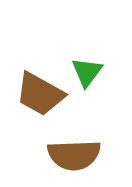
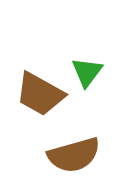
brown semicircle: rotated 14 degrees counterclockwise
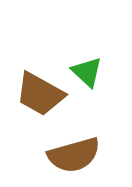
green triangle: rotated 24 degrees counterclockwise
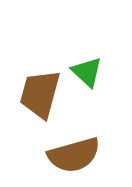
brown trapezoid: rotated 76 degrees clockwise
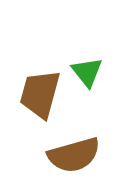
green triangle: rotated 8 degrees clockwise
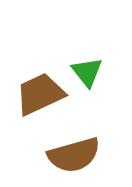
brown trapezoid: rotated 50 degrees clockwise
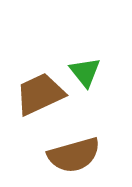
green triangle: moved 2 px left
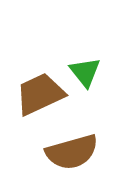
brown semicircle: moved 2 px left, 3 px up
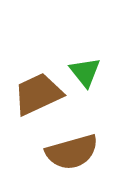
brown trapezoid: moved 2 px left
